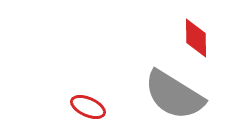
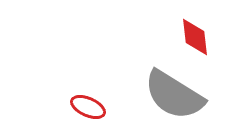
red diamond: moved 1 px left, 1 px up; rotated 6 degrees counterclockwise
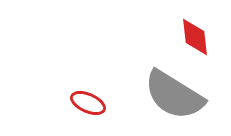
red ellipse: moved 4 px up
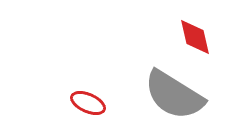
red diamond: rotated 6 degrees counterclockwise
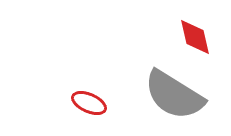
red ellipse: moved 1 px right
